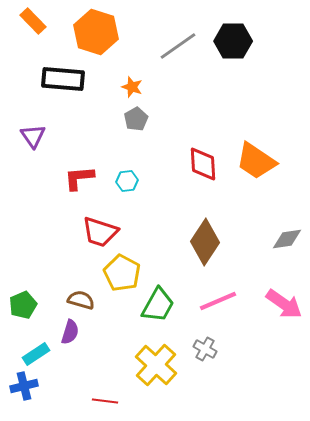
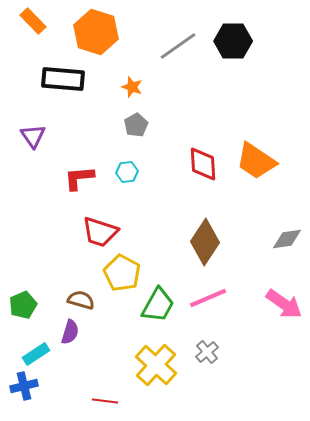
gray pentagon: moved 6 px down
cyan hexagon: moved 9 px up
pink line: moved 10 px left, 3 px up
gray cross: moved 2 px right, 3 px down; rotated 20 degrees clockwise
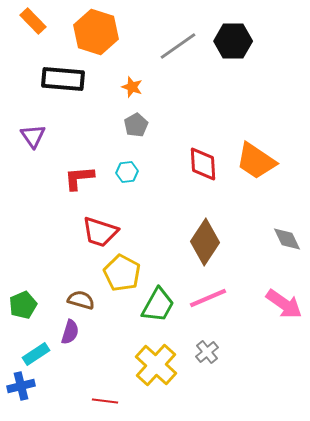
gray diamond: rotated 72 degrees clockwise
blue cross: moved 3 px left
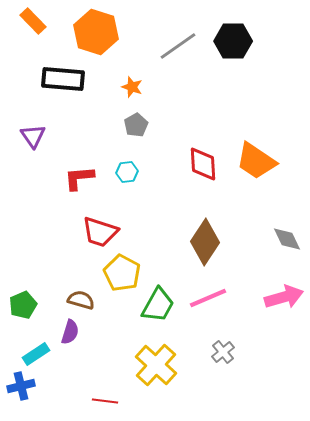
pink arrow: moved 7 px up; rotated 51 degrees counterclockwise
gray cross: moved 16 px right
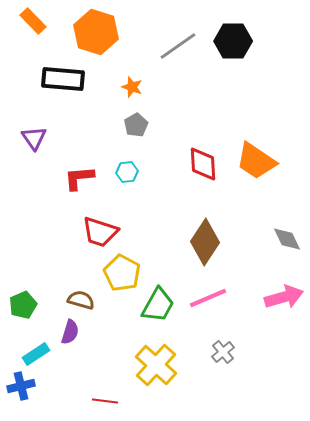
purple triangle: moved 1 px right, 2 px down
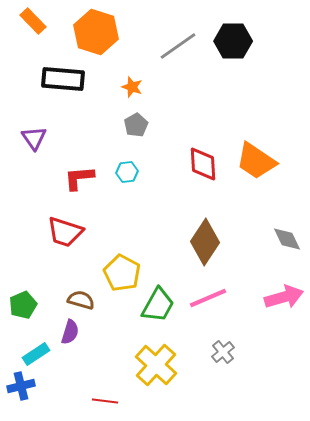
red trapezoid: moved 35 px left
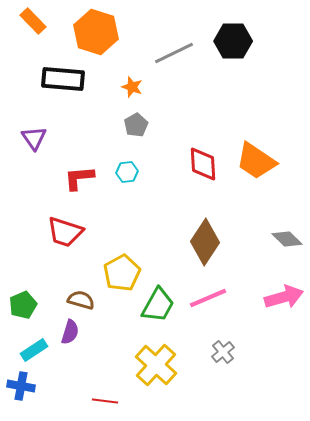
gray line: moved 4 px left, 7 px down; rotated 9 degrees clockwise
gray diamond: rotated 20 degrees counterclockwise
yellow pentagon: rotated 15 degrees clockwise
cyan rectangle: moved 2 px left, 4 px up
blue cross: rotated 24 degrees clockwise
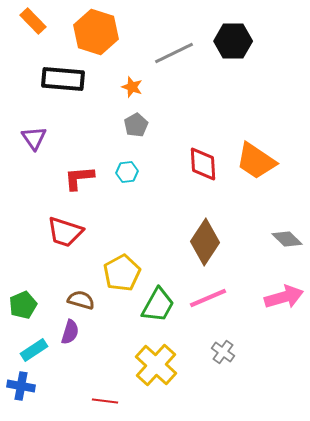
gray cross: rotated 15 degrees counterclockwise
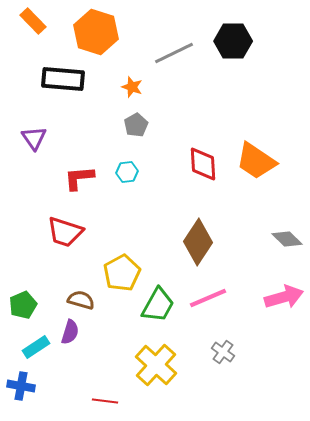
brown diamond: moved 7 px left
cyan rectangle: moved 2 px right, 3 px up
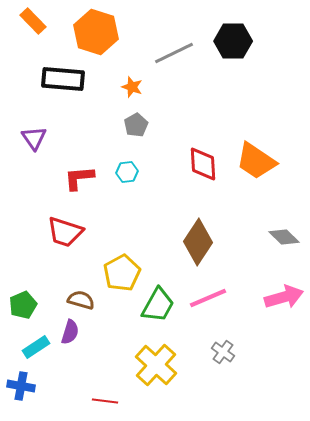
gray diamond: moved 3 px left, 2 px up
